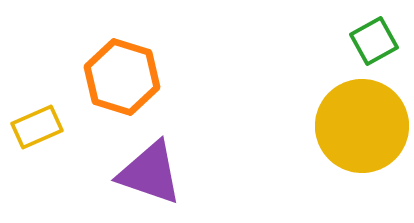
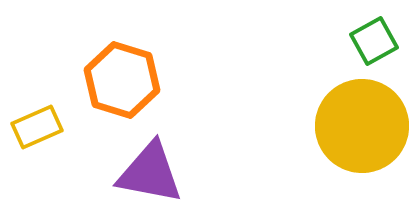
orange hexagon: moved 3 px down
purple triangle: rotated 8 degrees counterclockwise
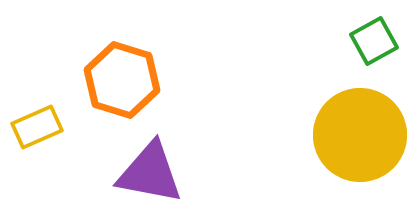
yellow circle: moved 2 px left, 9 px down
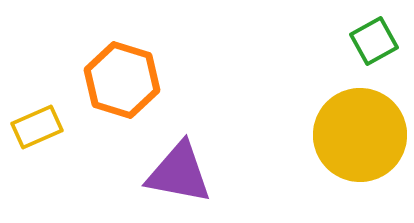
purple triangle: moved 29 px right
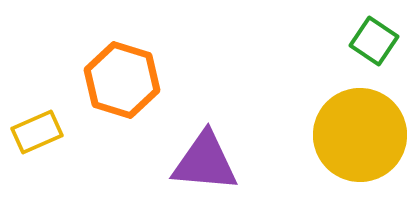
green square: rotated 27 degrees counterclockwise
yellow rectangle: moved 5 px down
purple triangle: moved 26 px right, 11 px up; rotated 6 degrees counterclockwise
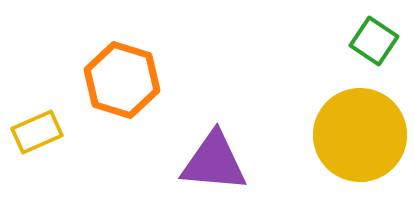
purple triangle: moved 9 px right
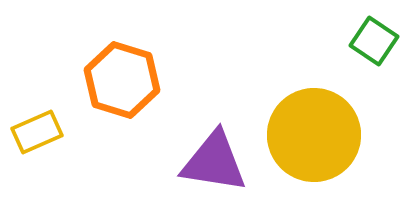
yellow circle: moved 46 px left
purple triangle: rotated 4 degrees clockwise
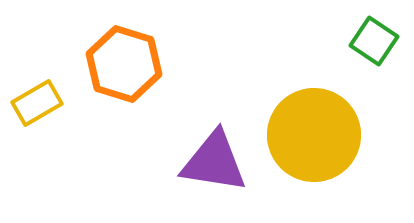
orange hexagon: moved 2 px right, 16 px up
yellow rectangle: moved 29 px up; rotated 6 degrees counterclockwise
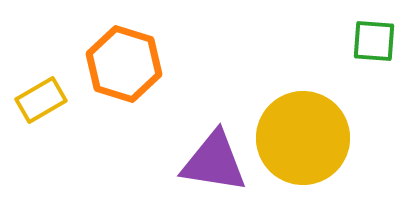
green square: rotated 30 degrees counterclockwise
yellow rectangle: moved 4 px right, 3 px up
yellow circle: moved 11 px left, 3 px down
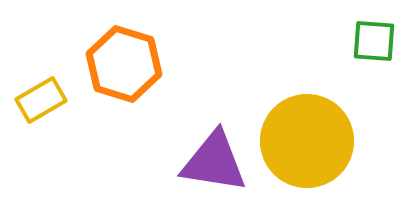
yellow circle: moved 4 px right, 3 px down
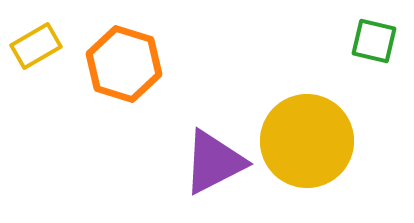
green square: rotated 9 degrees clockwise
yellow rectangle: moved 5 px left, 54 px up
purple triangle: rotated 36 degrees counterclockwise
